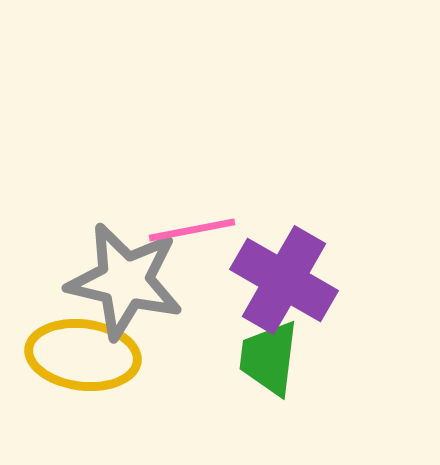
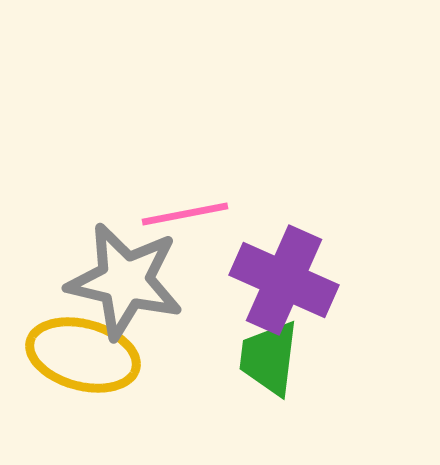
pink line: moved 7 px left, 16 px up
purple cross: rotated 6 degrees counterclockwise
yellow ellipse: rotated 8 degrees clockwise
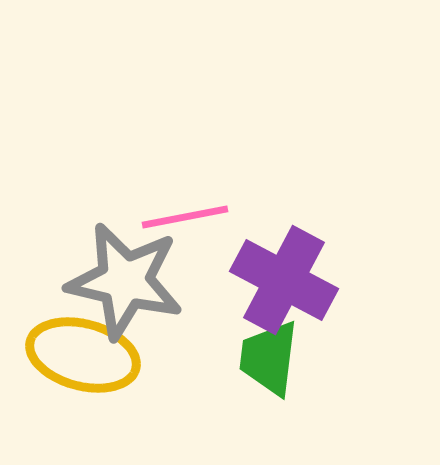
pink line: moved 3 px down
purple cross: rotated 4 degrees clockwise
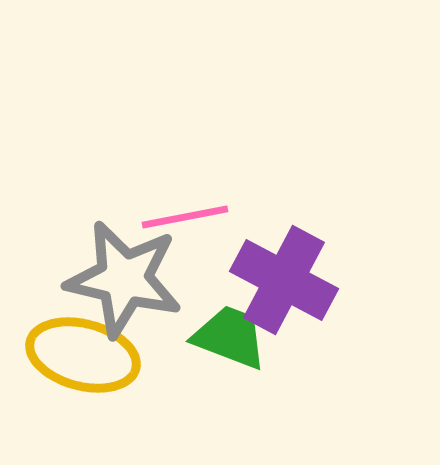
gray star: moved 1 px left, 2 px up
green trapezoid: moved 39 px left, 21 px up; rotated 104 degrees clockwise
